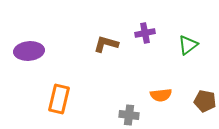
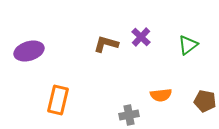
purple cross: moved 4 px left, 4 px down; rotated 36 degrees counterclockwise
purple ellipse: rotated 12 degrees counterclockwise
orange rectangle: moved 1 px left, 1 px down
gray cross: rotated 18 degrees counterclockwise
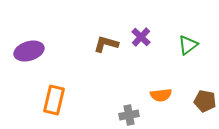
orange rectangle: moved 4 px left
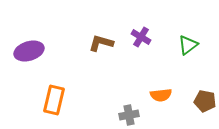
purple cross: rotated 12 degrees counterclockwise
brown L-shape: moved 5 px left, 1 px up
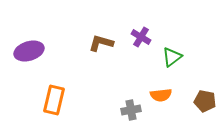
green triangle: moved 16 px left, 12 px down
gray cross: moved 2 px right, 5 px up
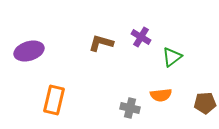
brown pentagon: moved 2 px down; rotated 15 degrees counterclockwise
gray cross: moved 1 px left, 2 px up; rotated 24 degrees clockwise
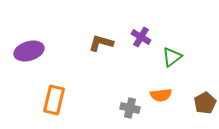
brown pentagon: rotated 25 degrees counterclockwise
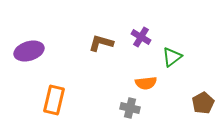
orange semicircle: moved 15 px left, 12 px up
brown pentagon: moved 2 px left
